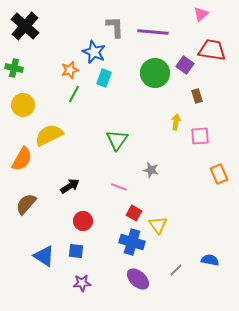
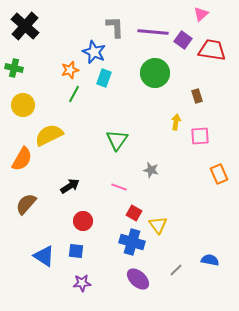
purple square: moved 2 px left, 25 px up
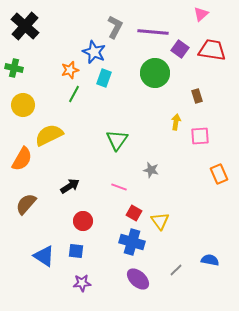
gray L-shape: rotated 30 degrees clockwise
purple square: moved 3 px left, 9 px down
yellow triangle: moved 2 px right, 4 px up
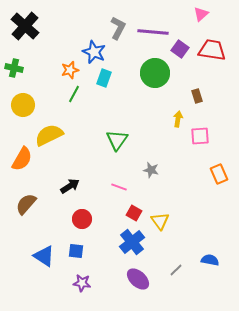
gray L-shape: moved 3 px right, 1 px down
yellow arrow: moved 2 px right, 3 px up
red circle: moved 1 px left, 2 px up
blue cross: rotated 35 degrees clockwise
purple star: rotated 12 degrees clockwise
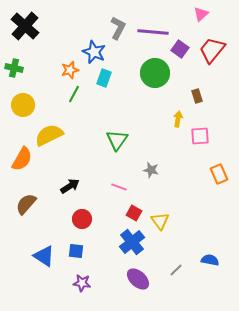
red trapezoid: rotated 60 degrees counterclockwise
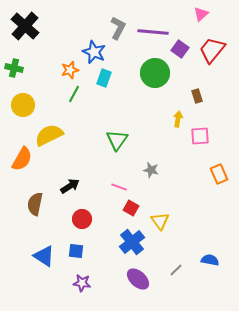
brown semicircle: moved 9 px right; rotated 30 degrees counterclockwise
red square: moved 3 px left, 5 px up
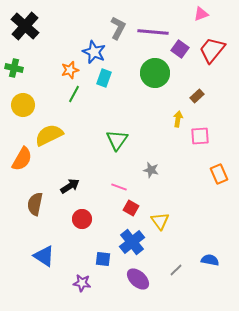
pink triangle: rotated 21 degrees clockwise
brown rectangle: rotated 64 degrees clockwise
blue square: moved 27 px right, 8 px down
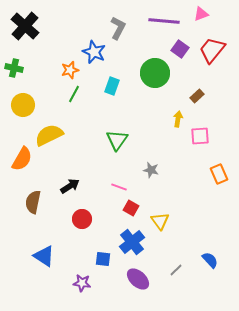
purple line: moved 11 px right, 11 px up
cyan rectangle: moved 8 px right, 8 px down
brown semicircle: moved 2 px left, 2 px up
blue semicircle: rotated 36 degrees clockwise
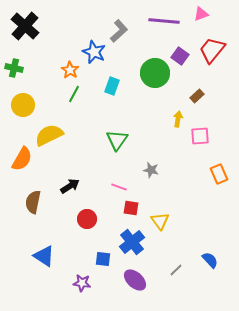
gray L-shape: moved 1 px right, 3 px down; rotated 20 degrees clockwise
purple square: moved 7 px down
orange star: rotated 24 degrees counterclockwise
red square: rotated 21 degrees counterclockwise
red circle: moved 5 px right
purple ellipse: moved 3 px left, 1 px down
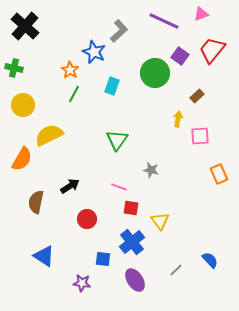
purple line: rotated 20 degrees clockwise
brown semicircle: moved 3 px right
purple ellipse: rotated 15 degrees clockwise
